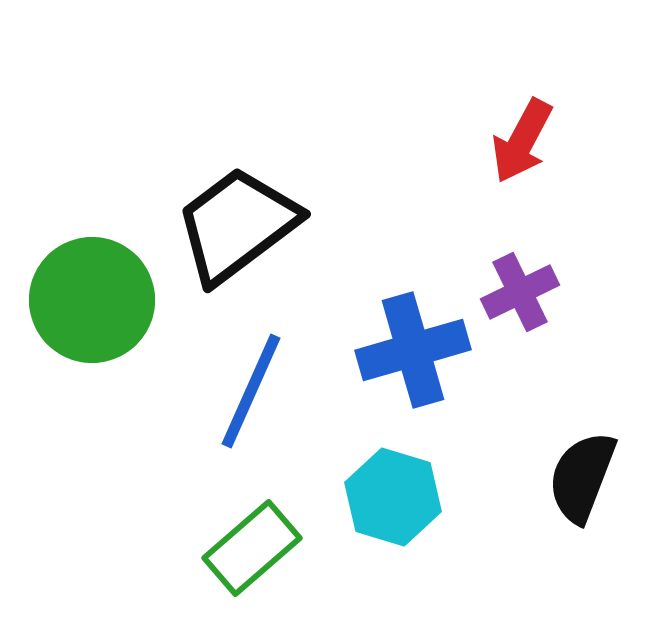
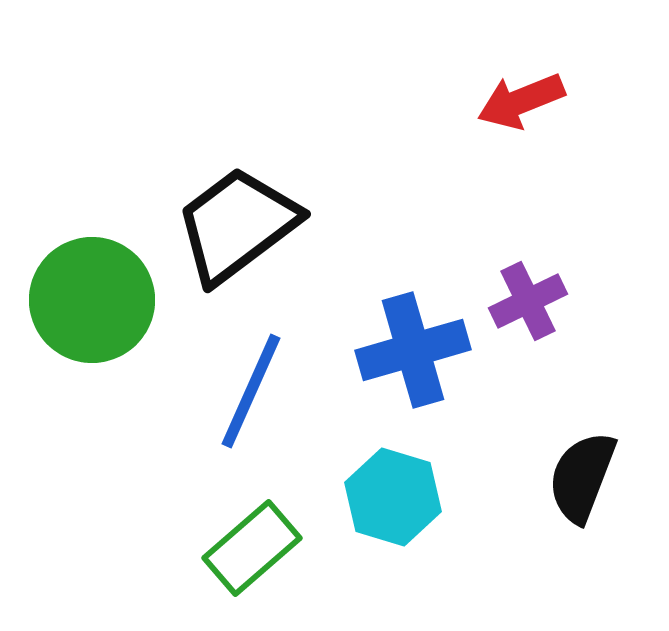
red arrow: moved 1 px left, 40 px up; rotated 40 degrees clockwise
purple cross: moved 8 px right, 9 px down
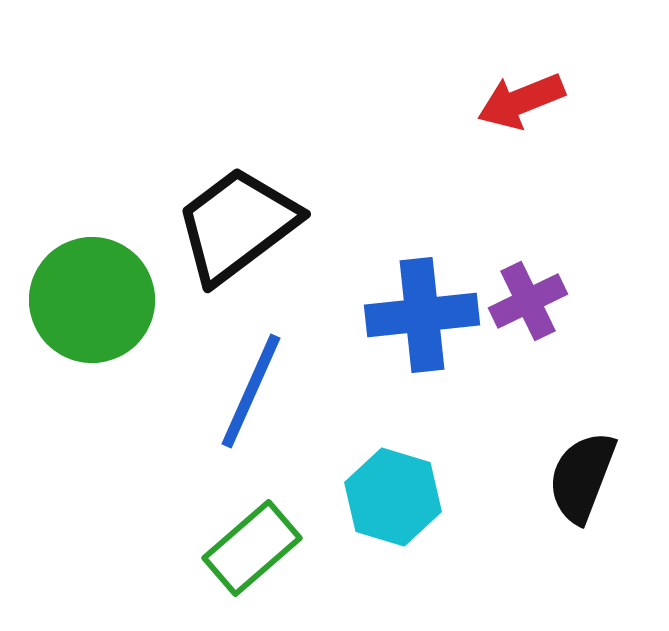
blue cross: moved 9 px right, 35 px up; rotated 10 degrees clockwise
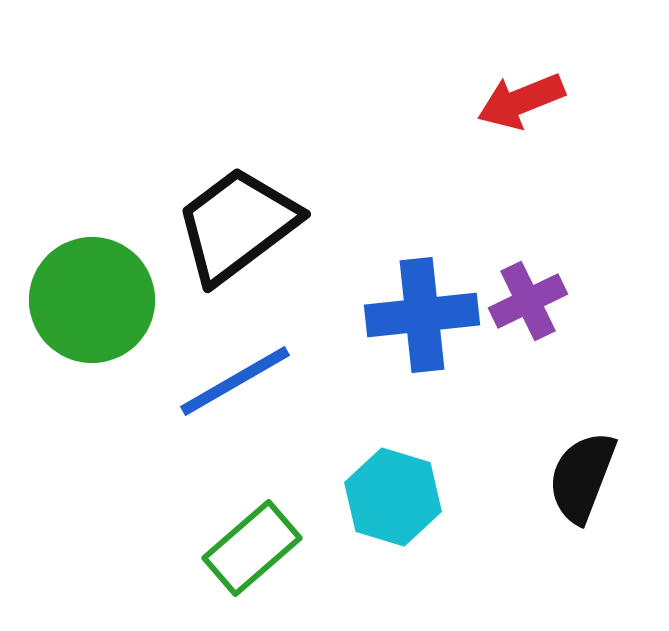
blue line: moved 16 px left, 10 px up; rotated 36 degrees clockwise
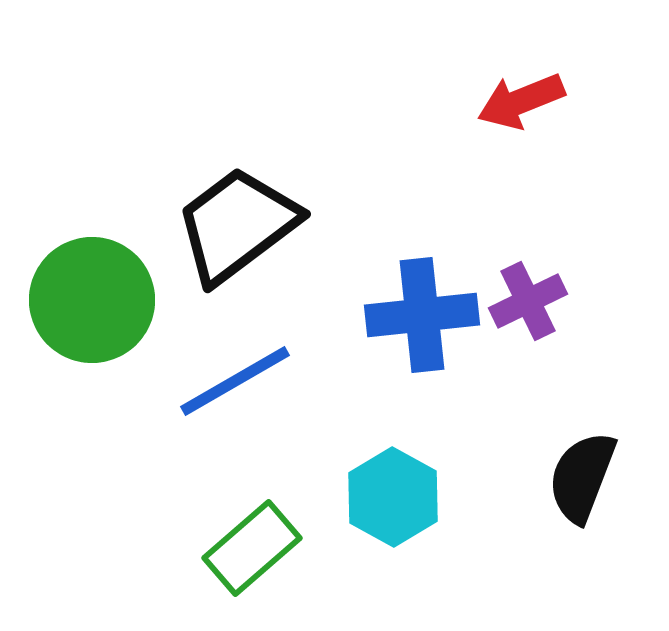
cyan hexagon: rotated 12 degrees clockwise
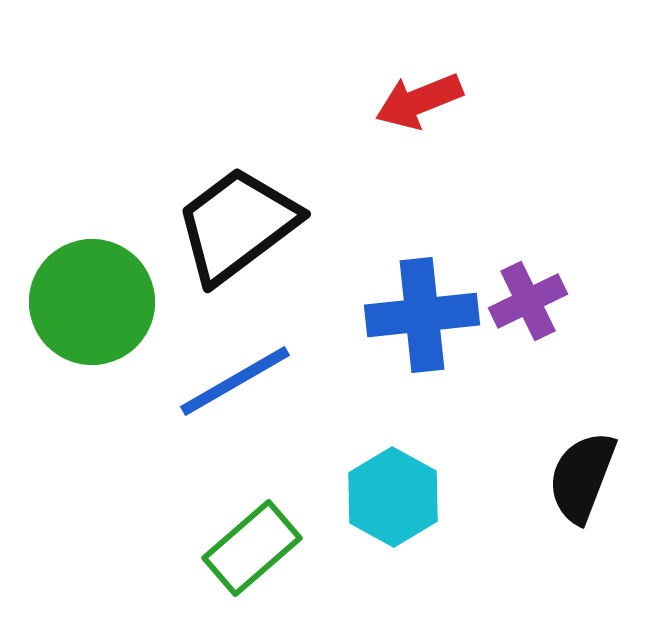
red arrow: moved 102 px left
green circle: moved 2 px down
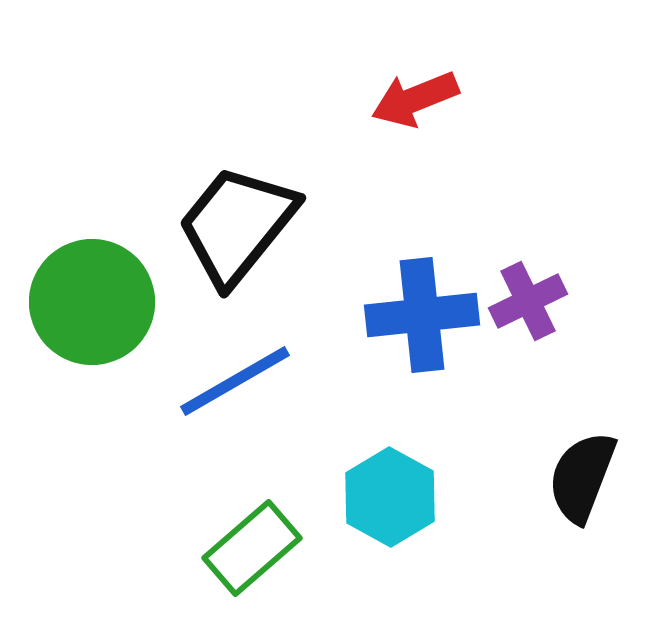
red arrow: moved 4 px left, 2 px up
black trapezoid: rotated 14 degrees counterclockwise
cyan hexagon: moved 3 px left
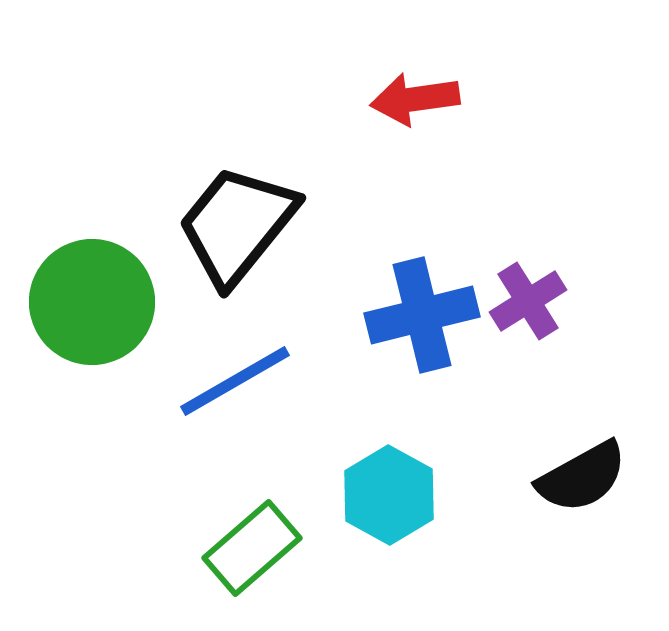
red arrow: rotated 14 degrees clockwise
purple cross: rotated 6 degrees counterclockwise
blue cross: rotated 8 degrees counterclockwise
black semicircle: rotated 140 degrees counterclockwise
cyan hexagon: moved 1 px left, 2 px up
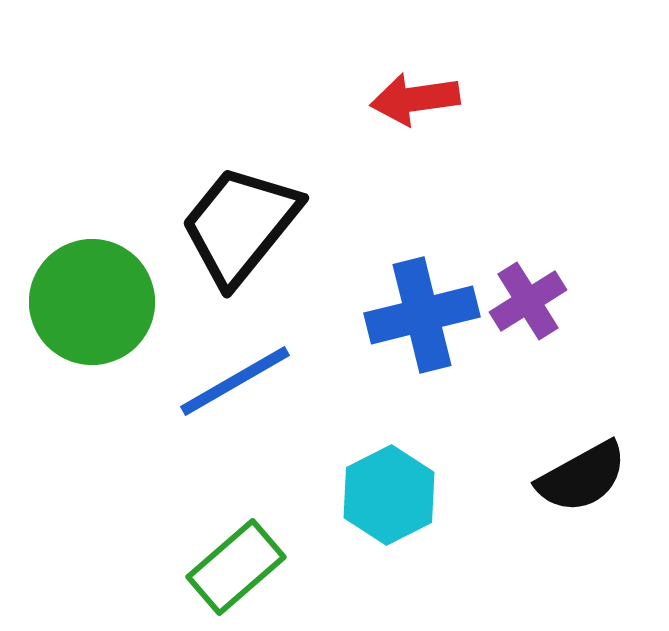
black trapezoid: moved 3 px right
cyan hexagon: rotated 4 degrees clockwise
green rectangle: moved 16 px left, 19 px down
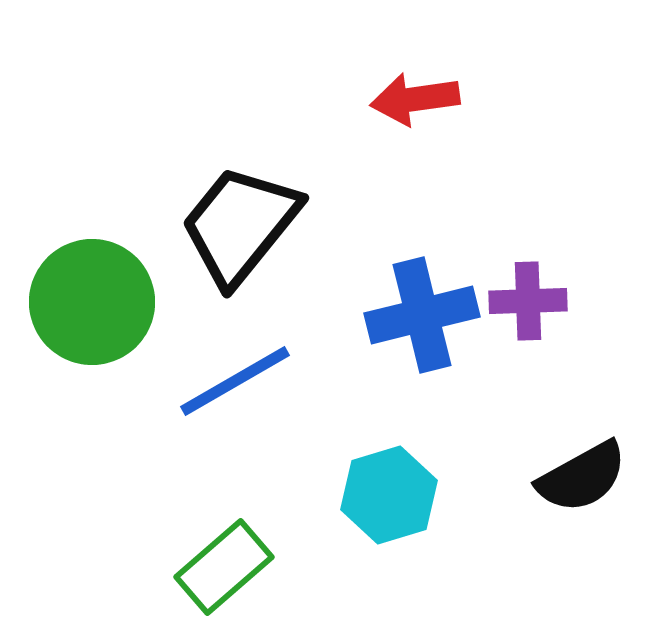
purple cross: rotated 30 degrees clockwise
cyan hexagon: rotated 10 degrees clockwise
green rectangle: moved 12 px left
